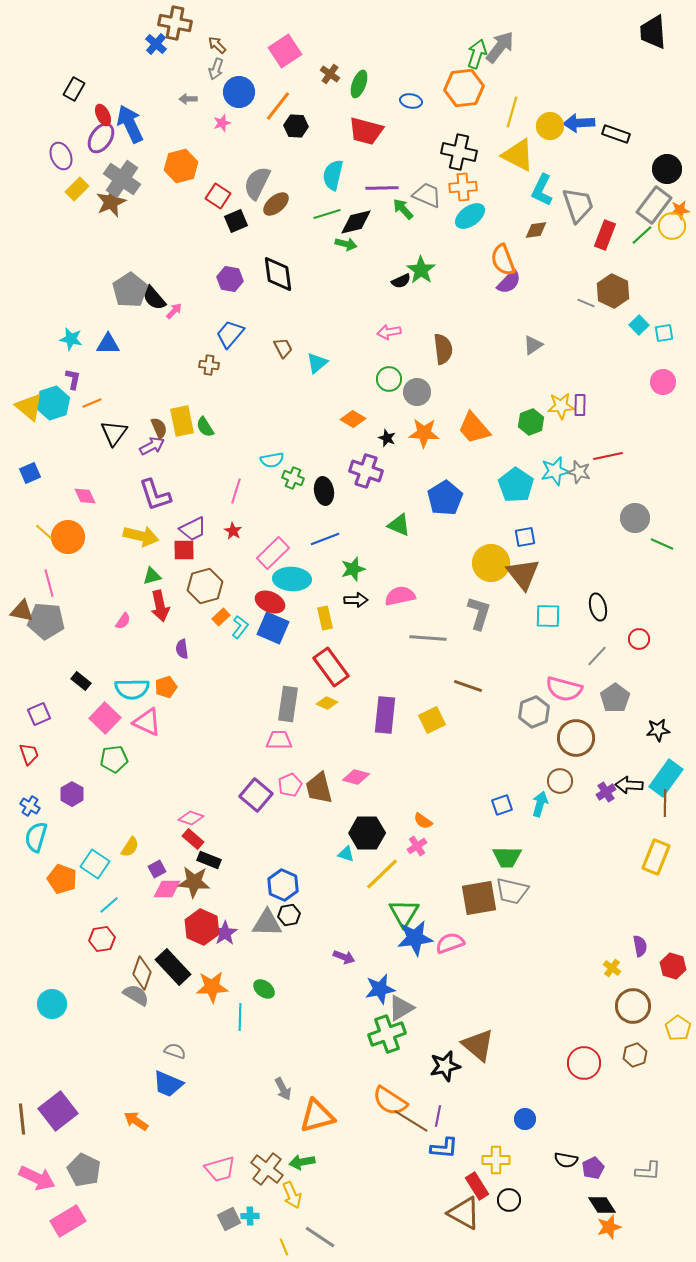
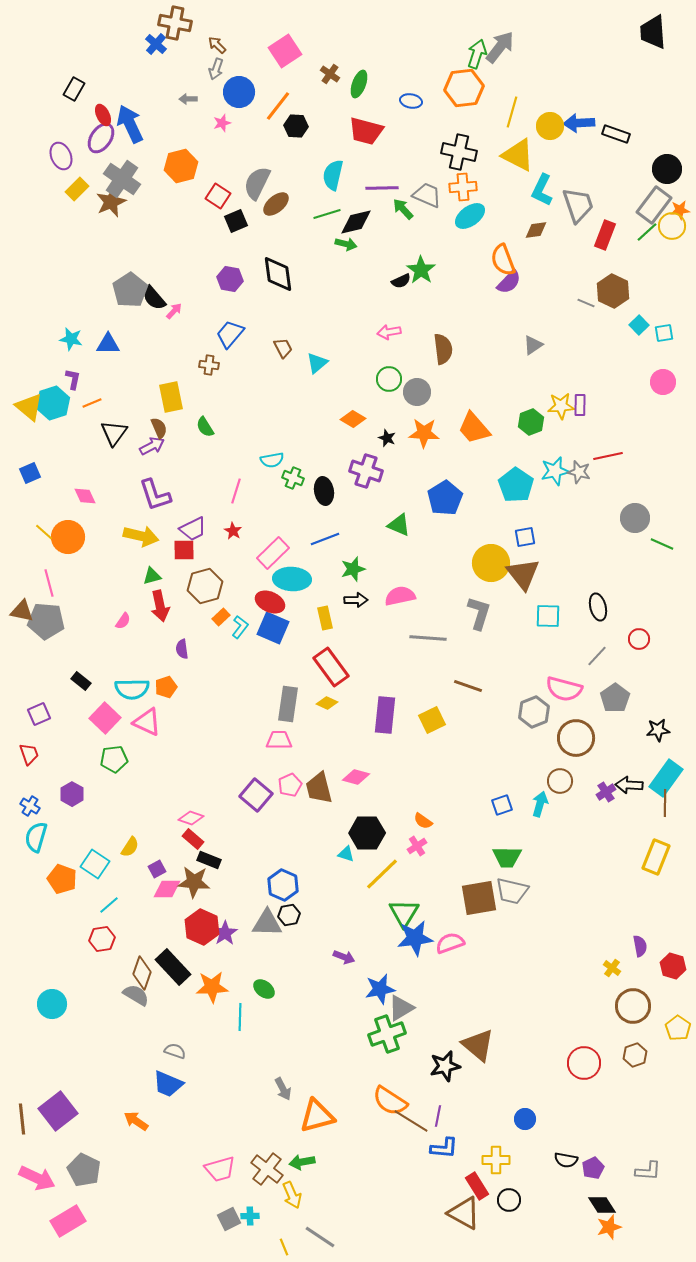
green line at (642, 235): moved 5 px right, 3 px up
yellow rectangle at (182, 421): moved 11 px left, 24 px up
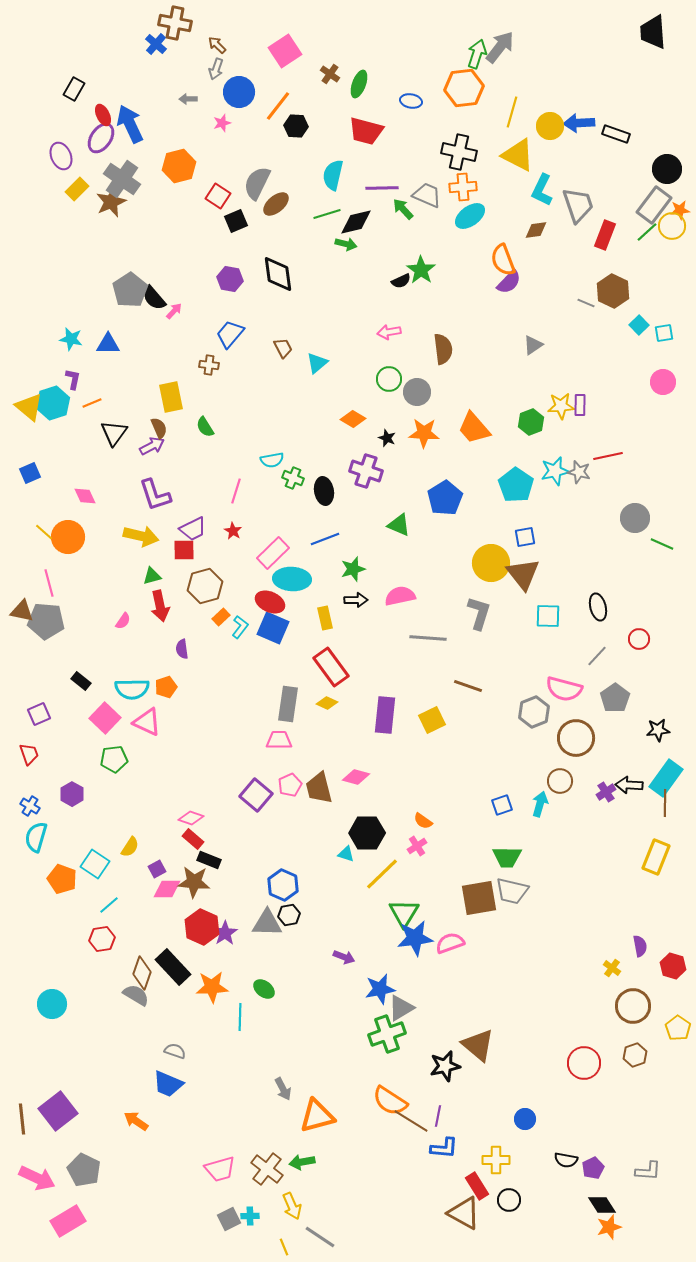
orange hexagon at (181, 166): moved 2 px left
yellow arrow at (292, 1195): moved 11 px down
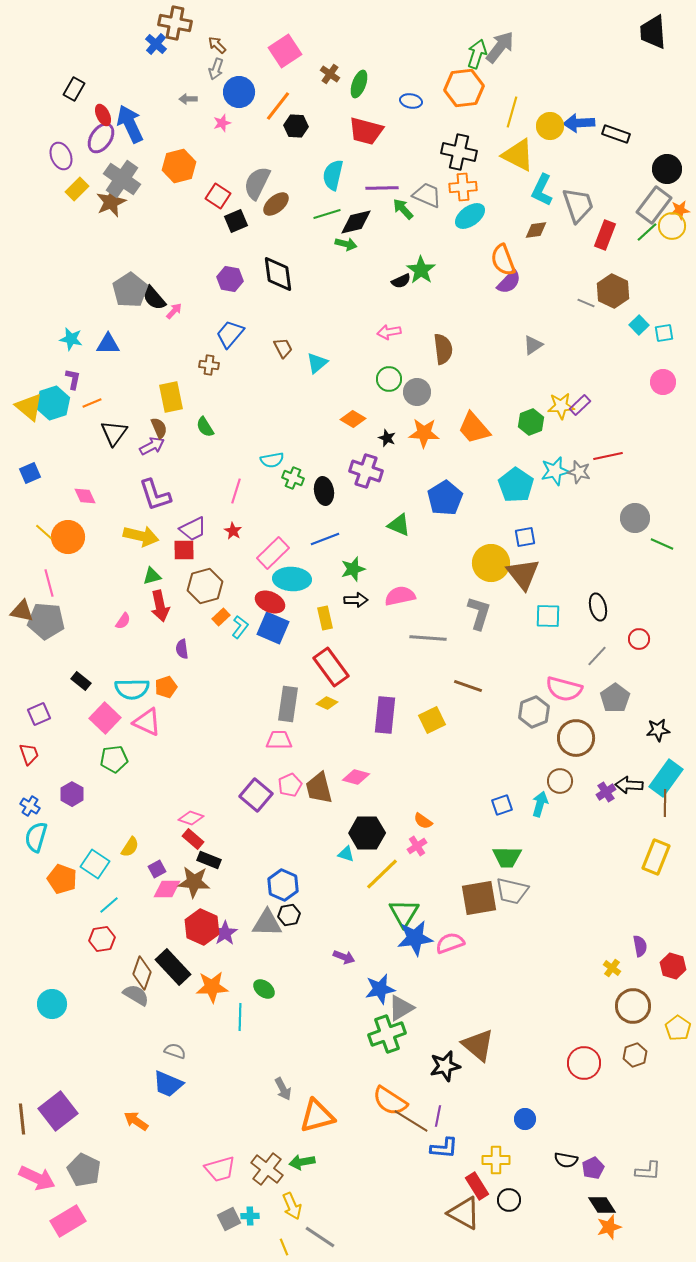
purple rectangle at (580, 405): rotated 45 degrees clockwise
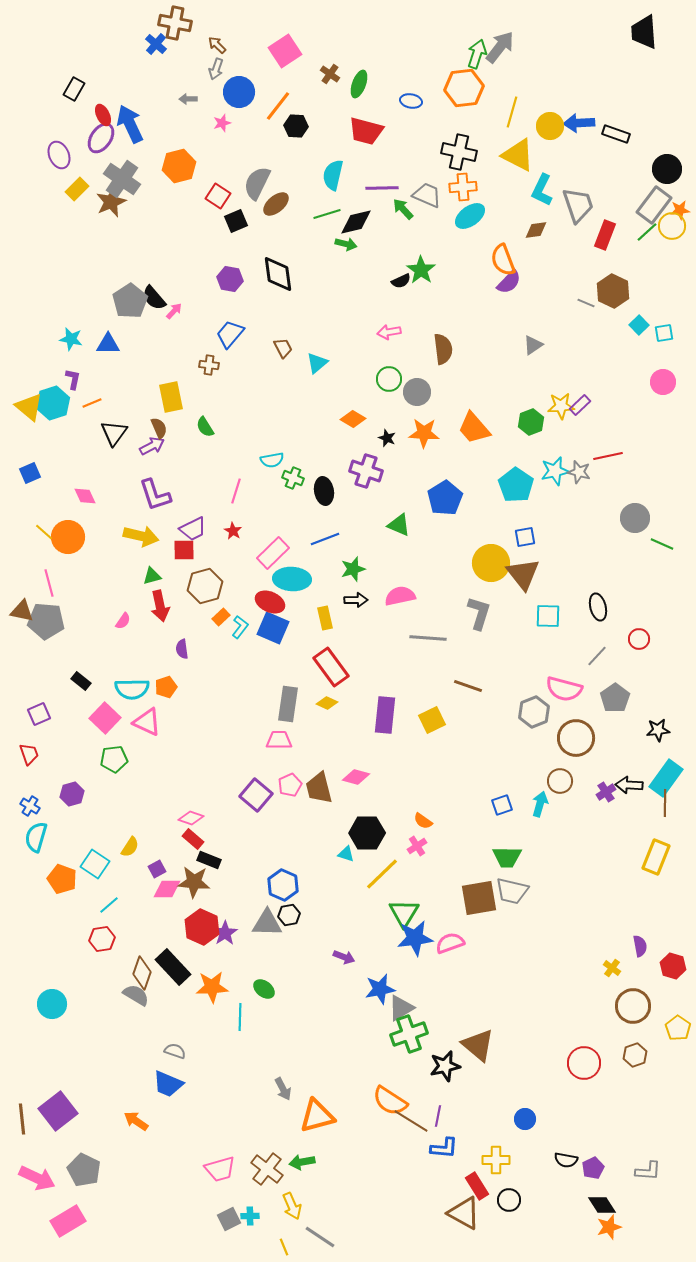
black trapezoid at (653, 32): moved 9 px left
purple ellipse at (61, 156): moved 2 px left, 1 px up
gray pentagon at (130, 290): moved 11 px down
purple hexagon at (72, 794): rotated 15 degrees clockwise
green cross at (387, 1034): moved 22 px right
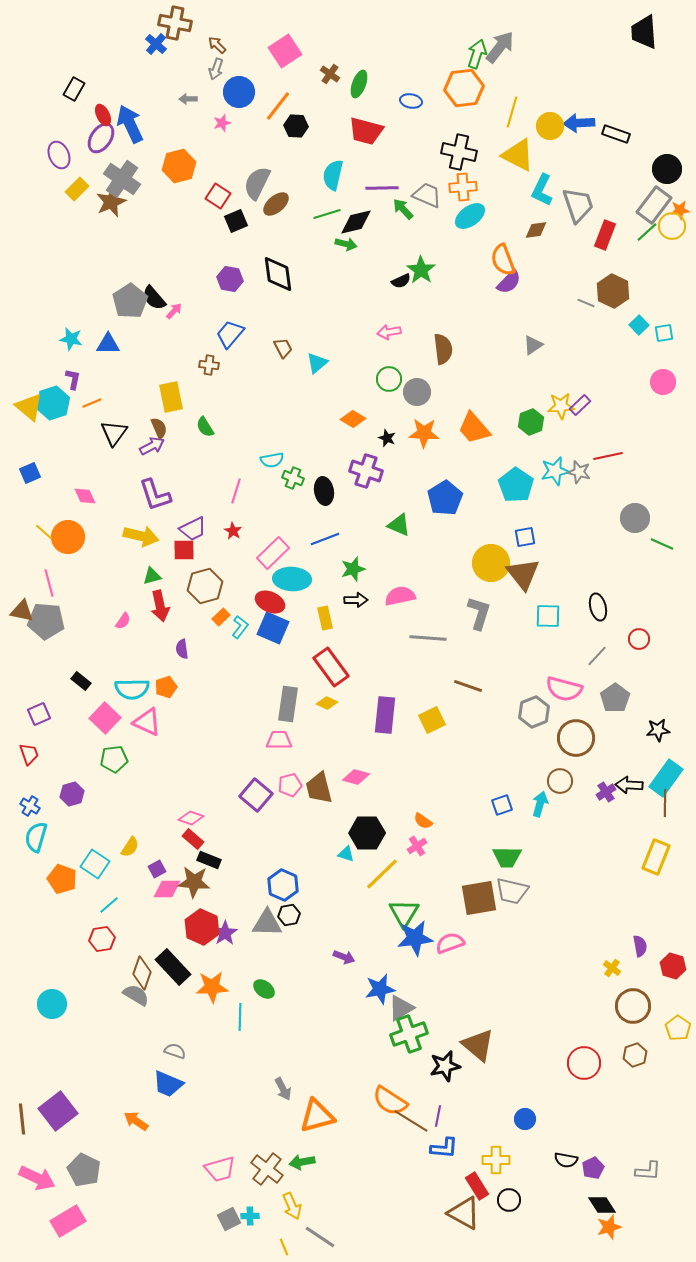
pink pentagon at (290, 785): rotated 10 degrees clockwise
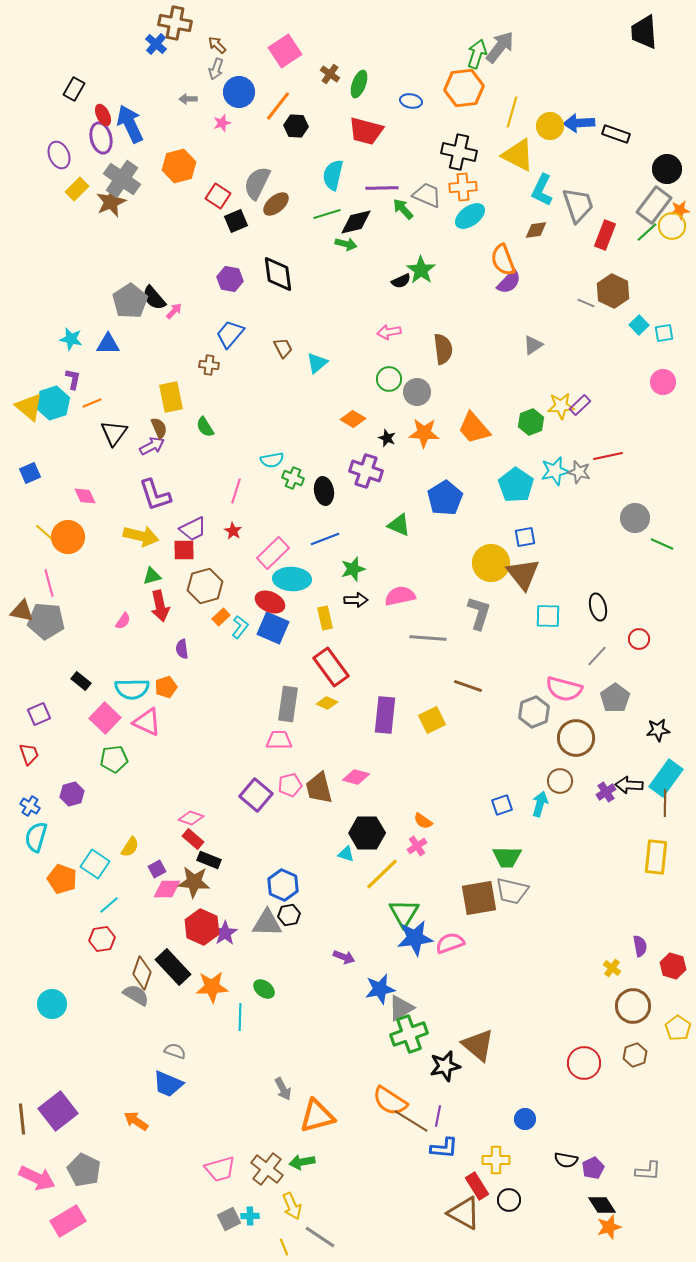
purple ellipse at (101, 138): rotated 48 degrees counterclockwise
yellow rectangle at (656, 857): rotated 16 degrees counterclockwise
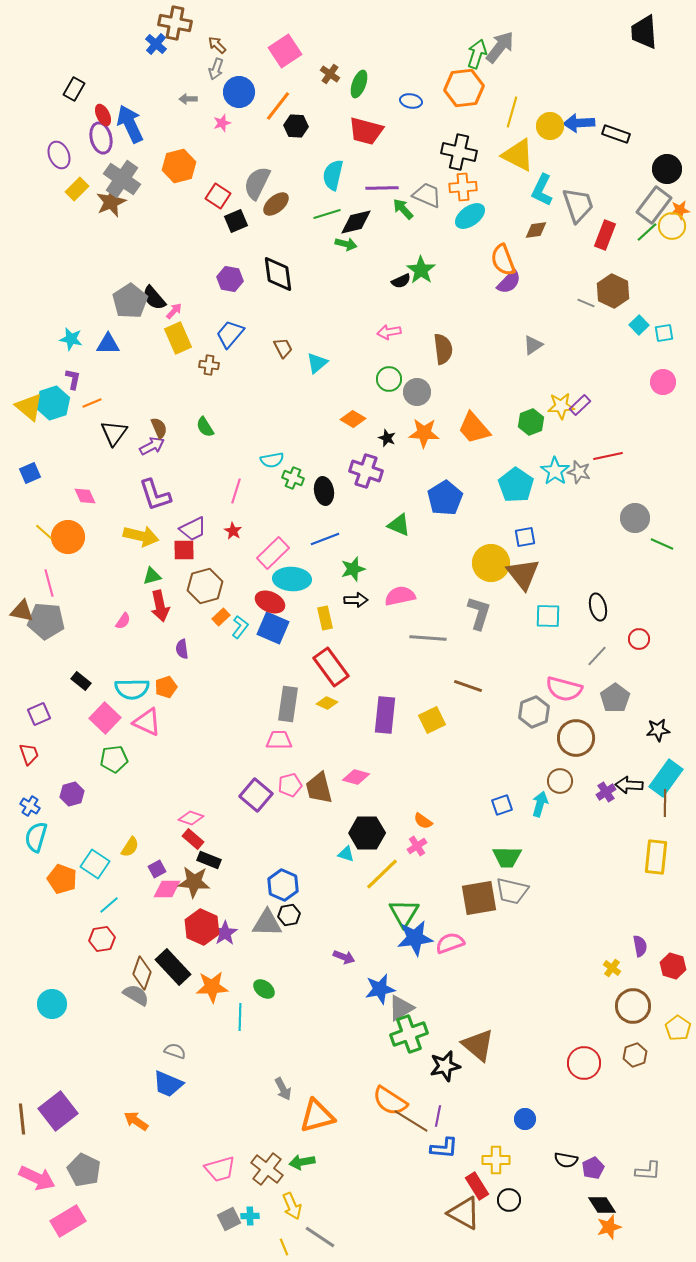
yellow rectangle at (171, 397): moved 7 px right, 59 px up; rotated 12 degrees counterclockwise
cyan star at (555, 471): rotated 24 degrees counterclockwise
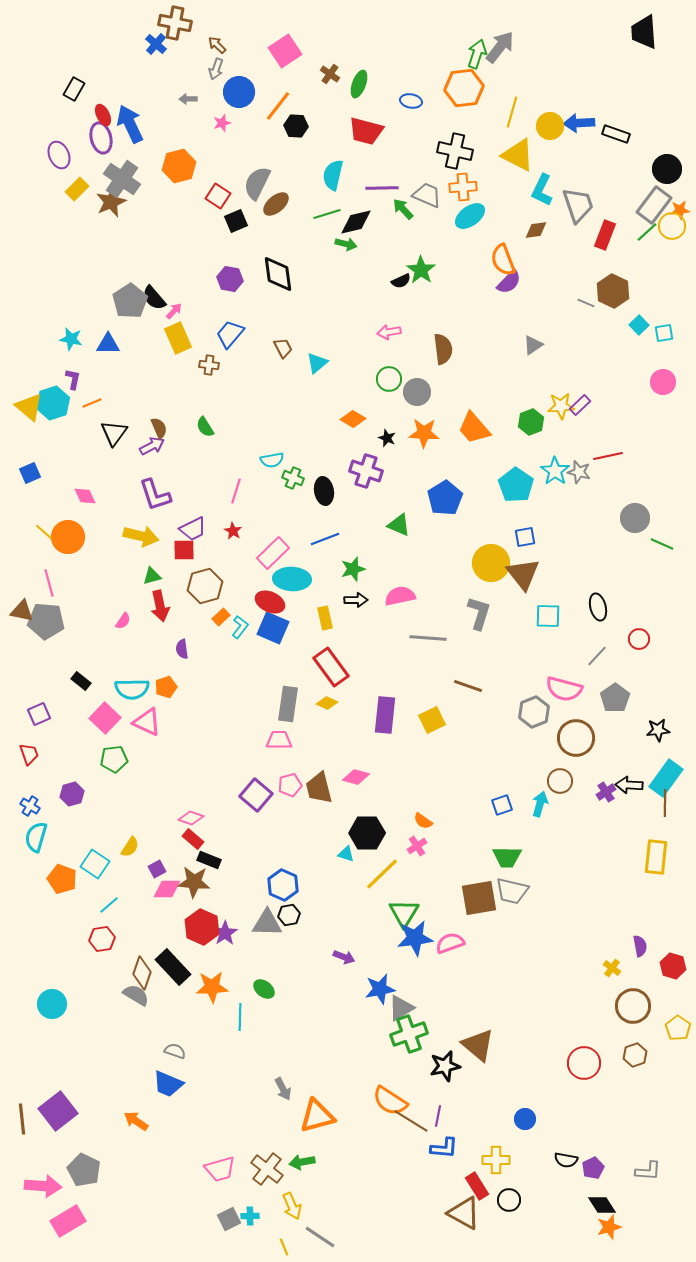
black cross at (459, 152): moved 4 px left, 1 px up
pink arrow at (37, 1178): moved 6 px right, 8 px down; rotated 21 degrees counterclockwise
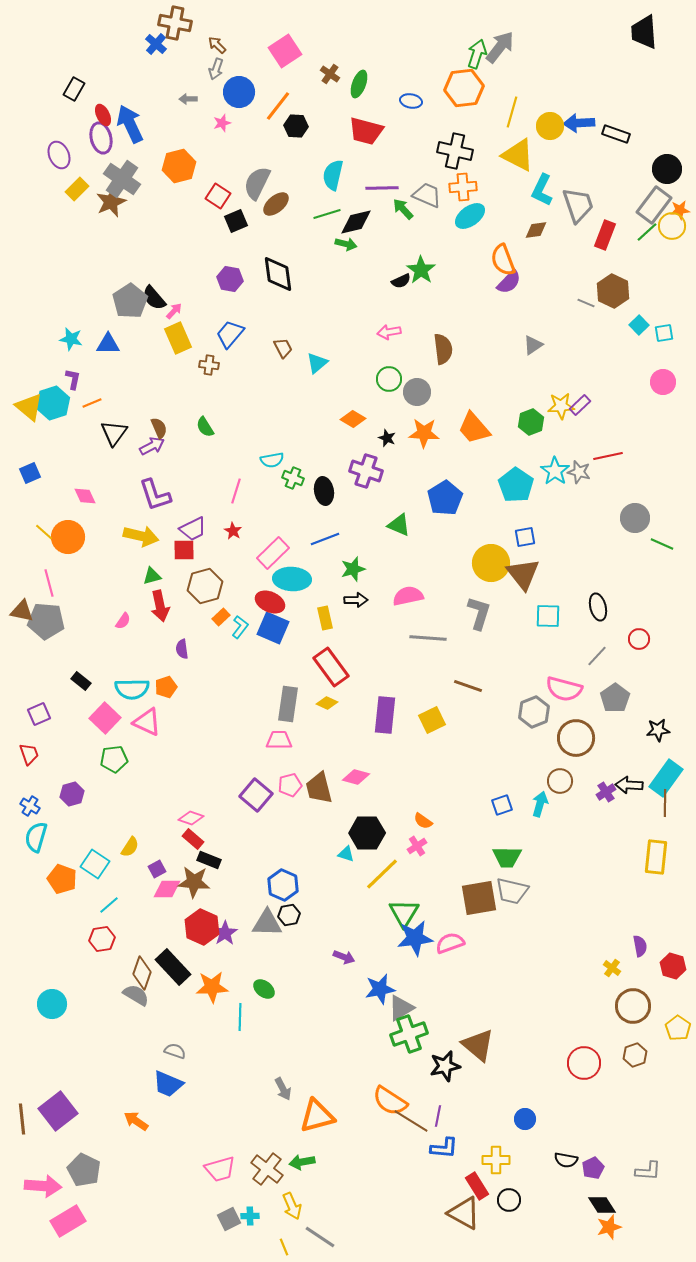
pink semicircle at (400, 596): moved 8 px right
